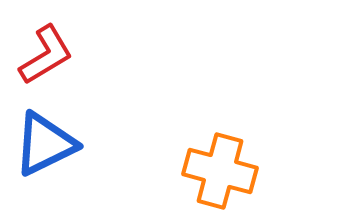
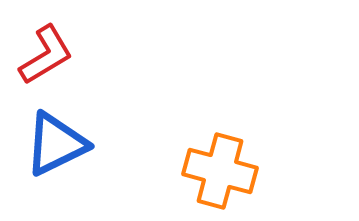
blue triangle: moved 11 px right
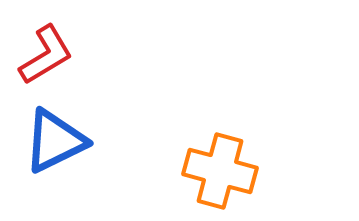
blue triangle: moved 1 px left, 3 px up
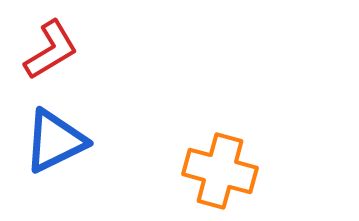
red L-shape: moved 5 px right, 5 px up
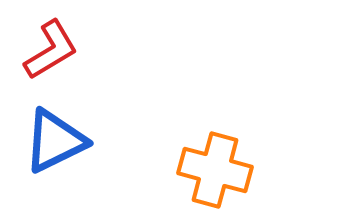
orange cross: moved 5 px left, 1 px up
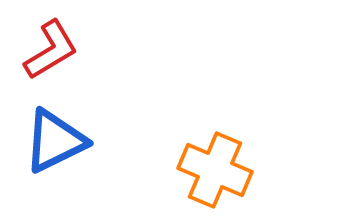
orange cross: rotated 8 degrees clockwise
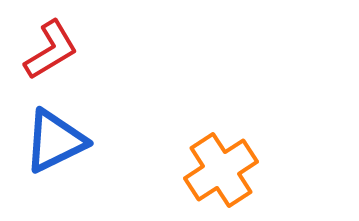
orange cross: moved 6 px right; rotated 34 degrees clockwise
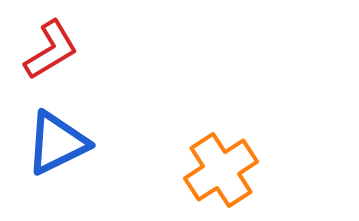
blue triangle: moved 2 px right, 2 px down
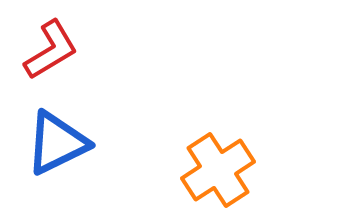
orange cross: moved 3 px left
